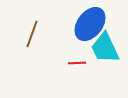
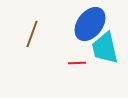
cyan trapezoid: rotated 12 degrees clockwise
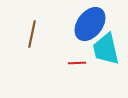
brown line: rotated 8 degrees counterclockwise
cyan trapezoid: moved 1 px right, 1 px down
